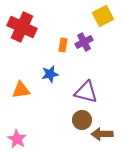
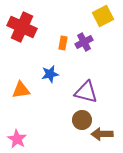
orange rectangle: moved 2 px up
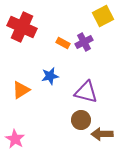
orange rectangle: rotated 72 degrees counterclockwise
blue star: moved 2 px down
orange triangle: rotated 24 degrees counterclockwise
brown circle: moved 1 px left
pink star: moved 2 px left
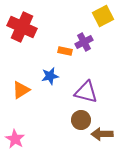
orange rectangle: moved 2 px right, 8 px down; rotated 16 degrees counterclockwise
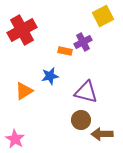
red cross: moved 3 px down; rotated 36 degrees clockwise
purple cross: moved 1 px left
orange triangle: moved 3 px right, 1 px down
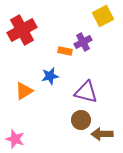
pink star: rotated 12 degrees counterclockwise
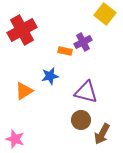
yellow square: moved 2 px right, 2 px up; rotated 25 degrees counterclockwise
brown arrow: rotated 60 degrees counterclockwise
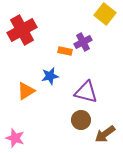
orange triangle: moved 2 px right
brown arrow: moved 3 px right; rotated 25 degrees clockwise
pink star: moved 1 px up
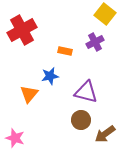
purple cross: moved 12 px right
orange triangle: moved 3 px right, 3 px down; rotated 18 degrees counterclockwise
